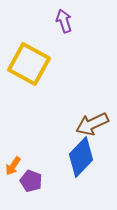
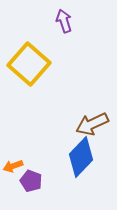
yellow square: rotated 12 degrees clockwise
orange arrow: rotated 36 degrees clockwise
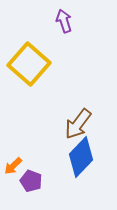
brown arrow: moved 14 px left; rotated 28 degrees counterclockwise
orange arrow: rotated 24 degrees counterclockwise
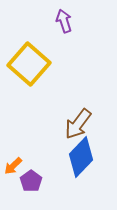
purple pentagon: rotated 15 degrees clockwise
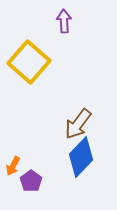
purple arrow: rotated 15 degrees clockwise
yellow square: moved 2 px up
orange arrow: rotated 18 degrees counterclockwise
